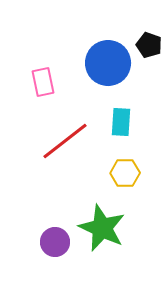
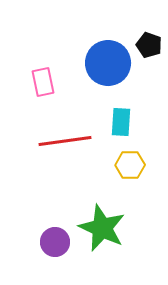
red line: rotated 30 degrees clockwise
yellow hexagon: moved 5 px right, 8 px up
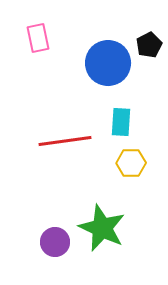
black pentagon: rotated 25 degrees clockwise
pink rectangle: moved 5 px left, 44 px up
yellow hexagon: moved 1 px right, 2 px up
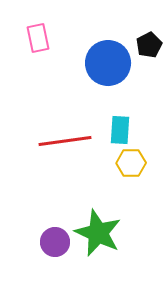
cyan rectangle: moved 1 px left, 8 px down
green star: moved 4 px left, 5 px down
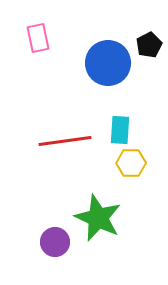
green star: moved 15 px up
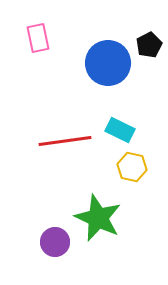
cyan rectangle: rotated 68 degrees counterclockwise
yellow hexagon: moved 1 px right, 4 px down; rotated 12 degrees clockwise
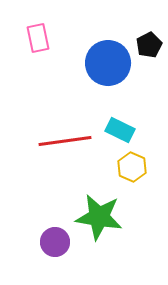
yellow hexagon: rotated 12 degrees clockwise
green star: moved 1 px right, 1 px up; rotated 15 degrees counterclockwise
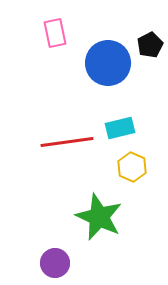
pink rectangle: moved 17 px right, 5 px up
black pentagon: moved 1 px right
cyan rectangle: moved 2 px up; rotated 40 degrees counterclockwise
red line: moved 2 px right, 1 px down
green star: rotated 15 degrees clockwise
purple circle: moved 21 px down
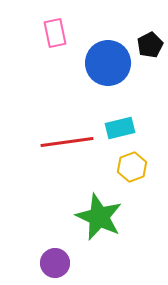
yellow hexagon: rotated 16 degrees clockwise
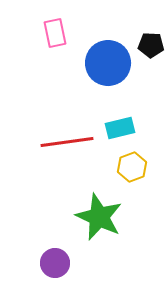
black pentagon: moved 1 px right; rotated 30 degrees clockwise
